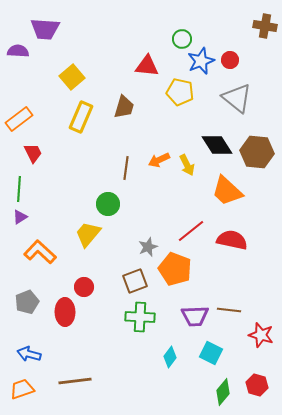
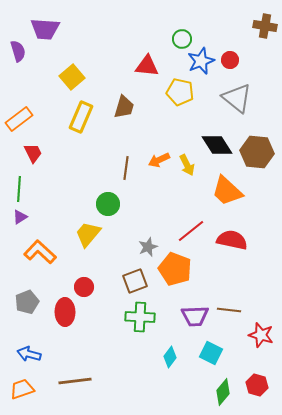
purple semicircle at (18, 51): rotated 70 degrees clockwise
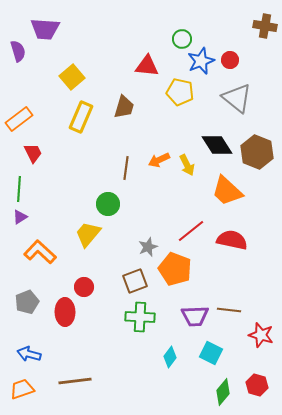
brown hexagon at (257, 152): rotated 16 degrees clockwise
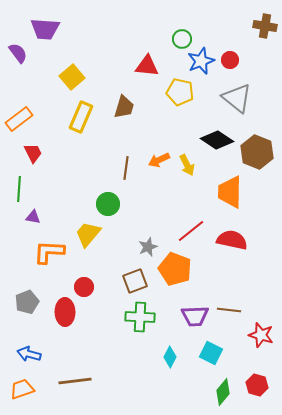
purple semicircle at (18, 51): moved 2 px down; rotated 20 degrees counterclockwise
black diamond at (217, 145): moved 5 px up; rotated 24 degrees counterclockwise
orange trapezoid at (227, 191): moved 3 px right, 1 px down; rotated 48 degrees clockwise
purple triangle at (20, 217): moved 13 px right; rotated 42 degrees clockwise
orange L-shape at (40, 252): moved 9 px right; rotated 40 degrees counterclockwise
cyan diamond at (170, 357): rotated 10 degrees counterclockwise
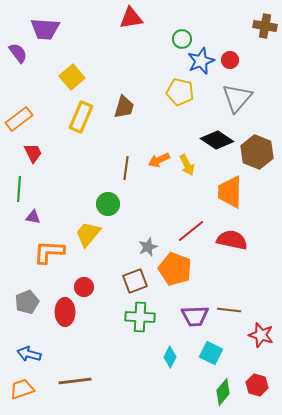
red triangle at (147, 66): moved 16 px left, 48 px up; rotated 15 degrees counterclockwise
gray triangle at (237, 98): rotated 32 degrees clockwise
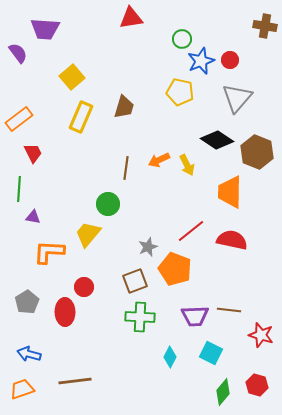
gray pentagon at (27, 302): rotated 10 degrees counterclockwise
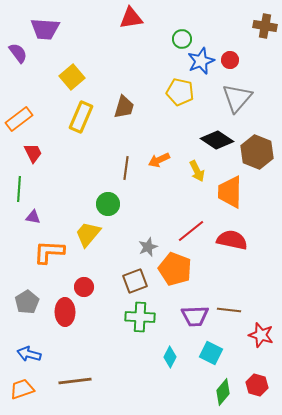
yellow arrow at (187, 165): moved 10 px right, 6 px down
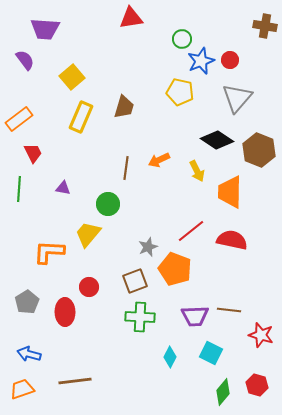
purple semicircle at (18, 53): moved 7 px right, 7 px down
brown hexagon at (257, 152): moved 2 px right, 2 px up
purple triangle at (33, 217): moved 30 px right, 29 px up
red circle at (84, 287): moved 5 px right
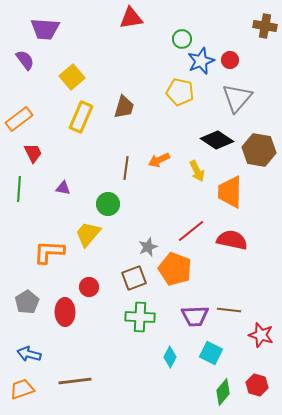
brown hexagon at (259, 150): rotated 12 degrees counterclockwise
brown square at (135, 281): moved 1 px left, 3 px up
